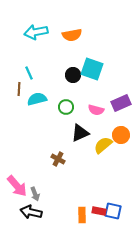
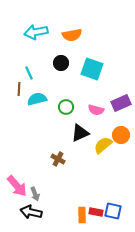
black circle: moved 12 px left, 12 px up
red rectangle: moved 3 px left, 1 px down
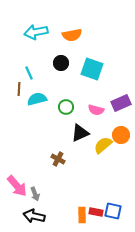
black arrow: moved 3 px right, 4 px down
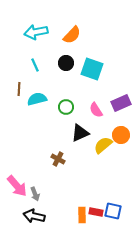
orange semicircle: rotated 36 degrees counterclockwise
black circle: moved 5 px right
cyan line: moved 6 px right, 8 px up
pink semicircle: rotated 42 degrees clockwise
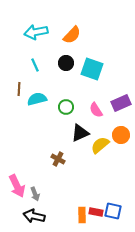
yellow semicircle: moved 3 px left
pink arrow: rotated 15 degrees clockwise
